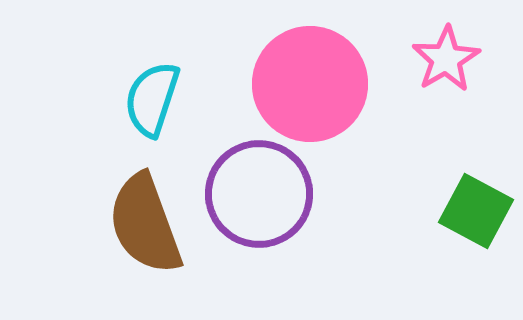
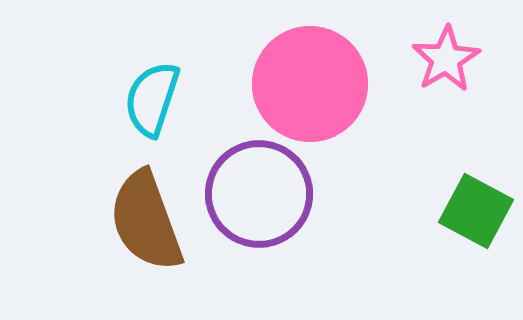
brown semicircle: moved 1 px right, 3 px up
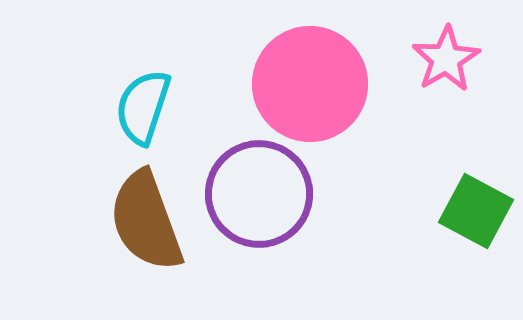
cyan semicircle: moved 9 px left, 8 px down
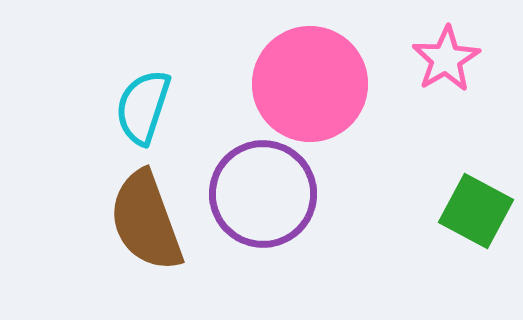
purple circle: moved 4 px right
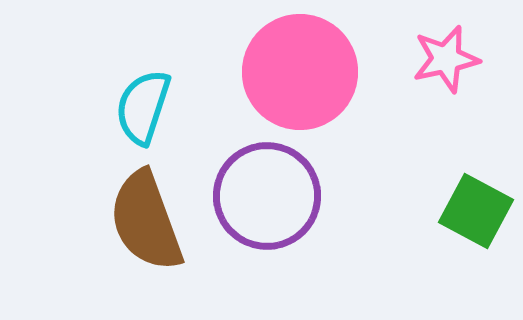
pink star: rotated 18 degrees clockwise
pink circle: moved 10 px left, 12 px up
purple circle: moved 4 px right, 2 px down
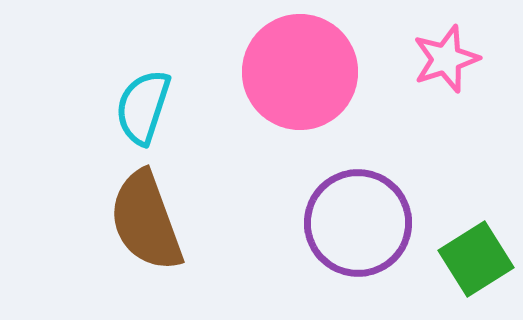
pink star: rotated 6 degrees counterclockwise
purple circle: moved 91 px right, 27 px down
green square: moved 48 px down; rotated 30 degrees clockwise
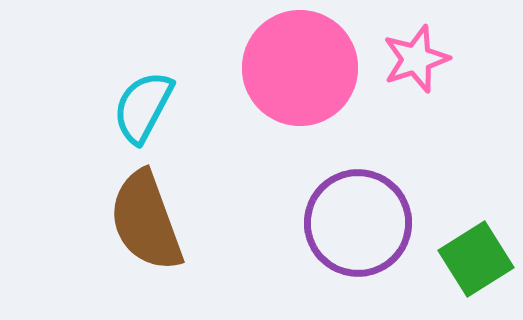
pink star: moved 30 px left
pink circle: moved 4 px up
cyan semicircle: rotated 10 degrees clockwise
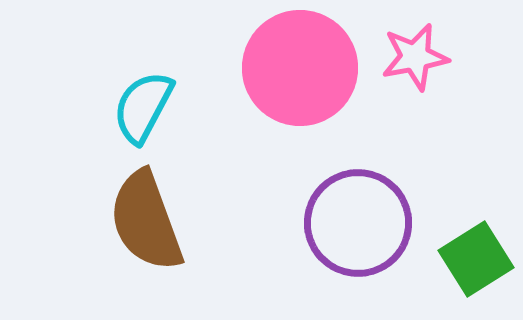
pink star: moved 1 px left, 2 px up; rotated 8 degrees clockwise
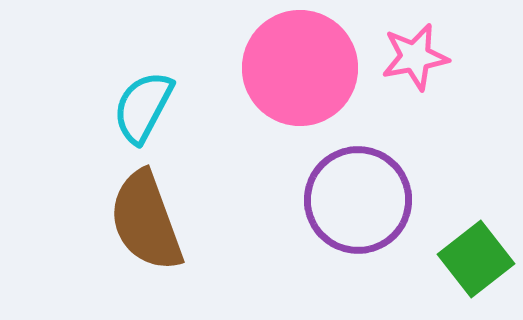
purple circle: moved 23 px up
green square: rotated 6 degrees counterclockwise
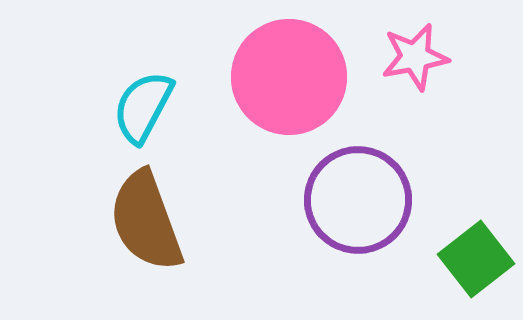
pink circle: moved 11 px left, 9 px down
